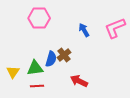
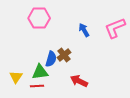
green triangle: moved 5 px right, 4 px down
yellow triangle: moved 3 px right, 5 px down
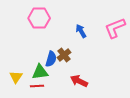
blue arrow: moved 3 px left, 1 px down
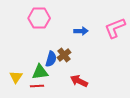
blue arrow: rotated 120 degrees clockwise
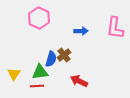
pink hexagon: rotated 25 degrees clockwise
pink L-shape: rotated 60 degrees counterclockwise
yellow triangle: moved 2 px left, 3 px up
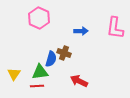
brown cross: moved 2 px up; rotated 32 degrees counterclockwise
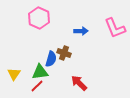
pink L-shape: rotated 30 degrees counterclockwise
red arrow: moved 2 px down; rotated 18 degrees clockwise
red line: rotated 40 degrees counterclockwise
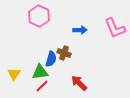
pink hexagon: moved 2 px up
blue arrow: moved 1 px left, 1 px up
red line: moved 5 px right
